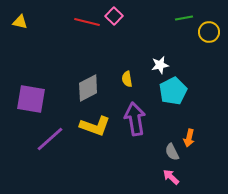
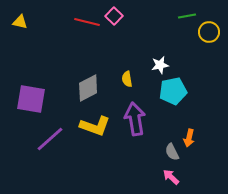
green line: moved 3 px right, 2 px up
cyan pentagon: rotated 16 degrees clockwise
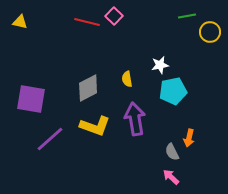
yellow circle: moved 1 px right
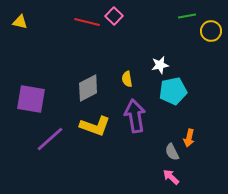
yellow circle: moved 1 px right, 1 px up
purple arrow: moved 3 px up
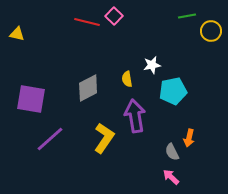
yellow triangle: moved 3 px left, 12 px down
white star: moved 8 px left
yellow L-shape: moved 9 px right, 12 px down; rotated 76 degrees counterclockwise
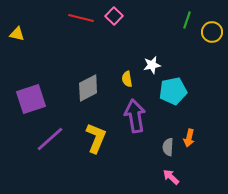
green line: moved 4 px down; rotated 60 degrees counterclockwise
red line: moved 6 px left, 4 px up
yellow circle: moved 1 px right, 1 px down
purple square: rotated 28 degrees counterclockwise
yellow L-shape: moved 8 px left; rotated 12 degrees counterclockwise
gray semicircle: moved 4 px left, 5 px up; rotated 30 degrees clockwise
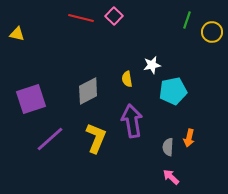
gray diamond: moved 3 px down
purple arrow: moved 3 px left, 5 px down
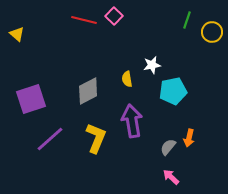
red line: moved 3 px right, 2 px down
yellow triangle: rotated 28 degrees clockwise
gray semicircle: rotated 36 degrees clockwise
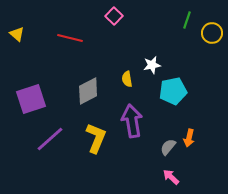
red line: moved 14 px left, 18 px down
yellow circle: moved 1 px down
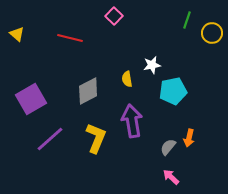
purple square: rotated 12 degrees counterclockwise
